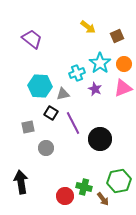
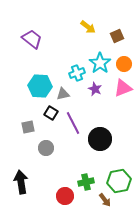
green cross: moved 2 px right, 5 px up; rotated 28 degrees counterclockwise
brown arrow: moved 2 px right, 1 px down
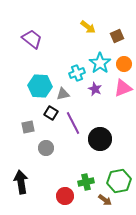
brown arrow: rotated 16 degrees counterclockwise
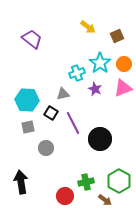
cyan hexagon: moved 13 px left, 14 px down
green hexagon: rotated 20 degrees counterclockwise
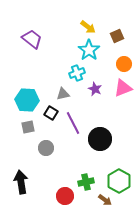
cyan star: moved 11 px left, 13 px up
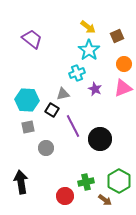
black square: moved 1 px right, 3 px up
purple line: moved 3 px down
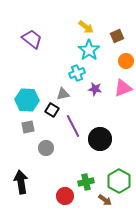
yellow arrow: moved 2 px left
orange circle: moved 2 px right, 3 px up
purple star: rotated 16 degrees counterclockwise
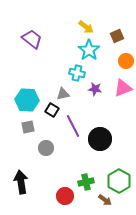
cyan cross: rotated 35 degrees clockwise
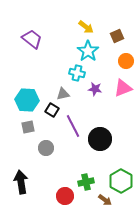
cyan star: moved 1 px left, 1 px down
green hexagon: moved 2 px right
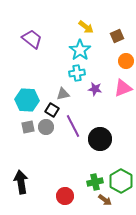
cyan star: moved 8 px left, 1 px up
cyan cross: rotated 21 degrees counterclockwise
gray circle: moved 21 px up
green cross: moved 9 px right
